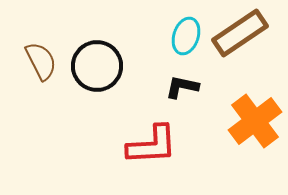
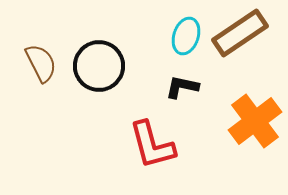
brown semicircle: moved 2 px down
black circle: moved 2 px right
red L-shape: rotated 78 degrees clockwise
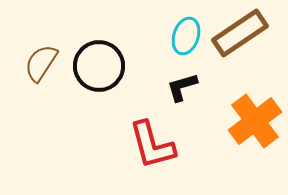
brown semicircle: rotated 120 degrees counterclockwise
black L-shape: rotated 28 degrees counterclockwise
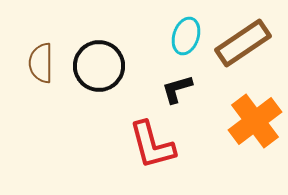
brown rectangle: moved 3 px right, 10 px down
brown semicircle: rotated 33 degrees counterclockwise
black L-shape: moved 5 px left, 2 px down
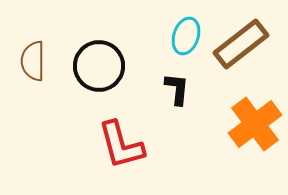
brown rectangle: moved 2 px left, 1 px down; rotated 4 degrees counterclockwise
brown semicircle: moved 8 px left, 2 px up
black L-shape: rotated 112 degrees clockwise
orange cross: moved 3 px down
red L-shape: moved 31 px left
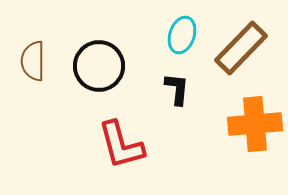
cyan ellipse: moved 4 px left, 1 px up
brown rectangle: moved 4 px down; rotated 8 degrees counterclockwise
orange cross: rotated 32 degrees clockwise
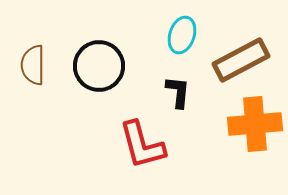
brown rectangle: moved 12 px down; rotated 18 degrees clockwise
brown semicircle: moved 4 px down
black L-shape: moved 1 px right, 3 px down
red L-shape: moved 21 px right
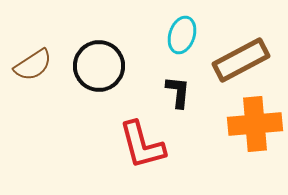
brown semicircle: rotated 123 degrees counterclockwise
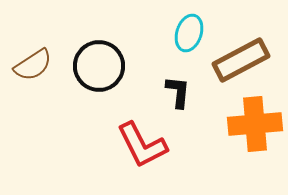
cyan ellipse: moved 7 px right, 2 px up
red L-shape: rotated 12 degrees counterclockwise
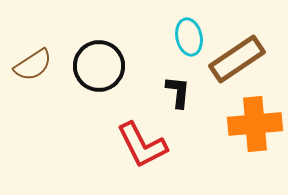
cyan ellipse: moved 4 px down; rotated 30 degrees counterclockwise
brown rectangle: moved 4 px left, 1 px up; rotated 6 degrees counterclockwise
